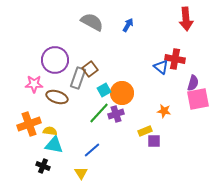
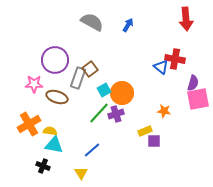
orange cross: rotated 10 degrees counterclockwise
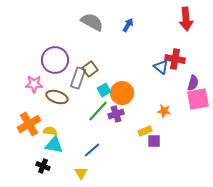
green line: moved 1 px left, 2 px up
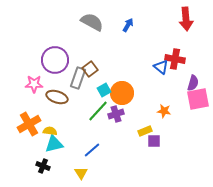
cyan triangle: moved 1 px up; rotated 24 degrees counterclockwise
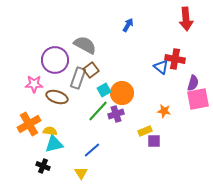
gray semicircle: moved 7 px left, 23 px down
brown square: moved 1 px right, 1 px down
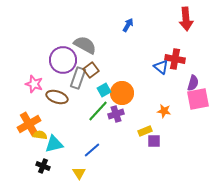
purple circle: moved 8 px right
pink star: rotated 18 degrees clockwise
yellow semicircle: moved 10 px left, 4 px down
yellow triangle: moved 2 px left
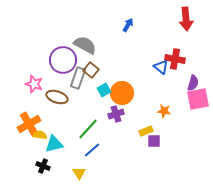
brown square: rotated 14 degrees counterclockwise
green line: moved 10 px left, 18 px down
yellow rectangle: moved 1 px right
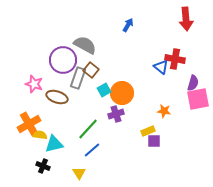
yellow rectangle: moved 2 px right
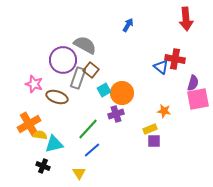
yellow rectangle: moved 2 px right, 2 px up
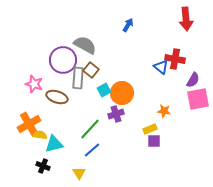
gray rectangle: rotated 15 degrees counterclockwise
purple semicircle: moved 3 px up; rotated 14 degrees clockwise
green line: moved 2 px right
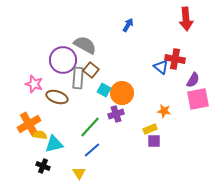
cyan square: rotated 32 degrees counterclockwise
green line: moved 2 px up
